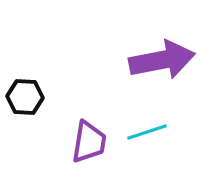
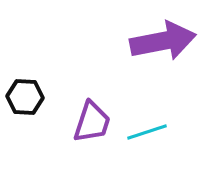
purple arrow: moved 1 px right, 19 px up
purple trapezoid: moved 3 px right, 20 px up; rotated 9 degrees clockwise
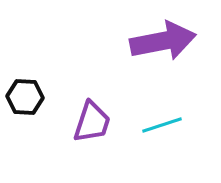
cyan line: moved 15 px right, 7 px up
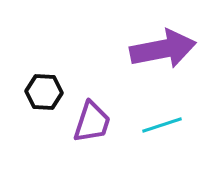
purple arrow: moved 8 px down
black hexagon: moved 19 px right, 5 px up
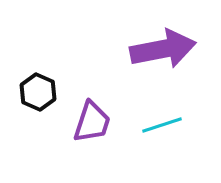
black hexagon: moved 6 px left; rotated 21 degrees clockwise
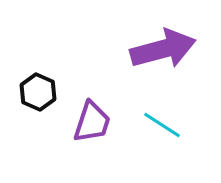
purple arrow: rotated 4 degrees counterclockwise
cyan line: rotated 51 degrees clockwise
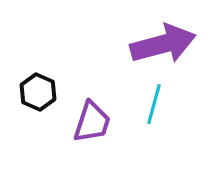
purple arrow: moved 5 px up
cyan line: moved 8 px left, 21 px up; rotated 72 degrees clockwise
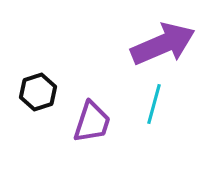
purple arrow: rotated 8 degrees counterclockwise
black hexagon: rotated 18 degrees clockwise
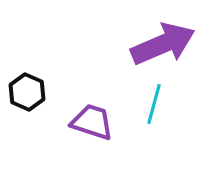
black hexagon: moved 11 px left; rotated 18 degrees counterclockwise
purple trapezoid: rotated 90 degrees counterclockwise
